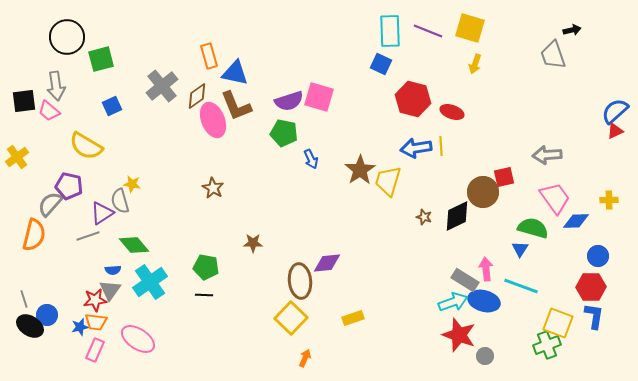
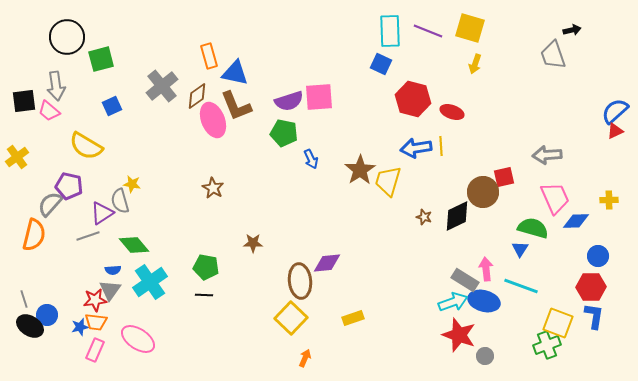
pink square at (319, 97): rotated 20 degrees counterclockwise
pink trapezoid at (555, 198): rotated 12 degrees clockwise
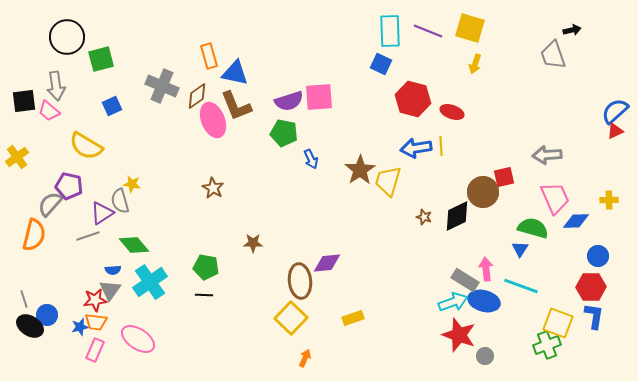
gray cross at (162, 86): rotated 28 degrees counterclockwise
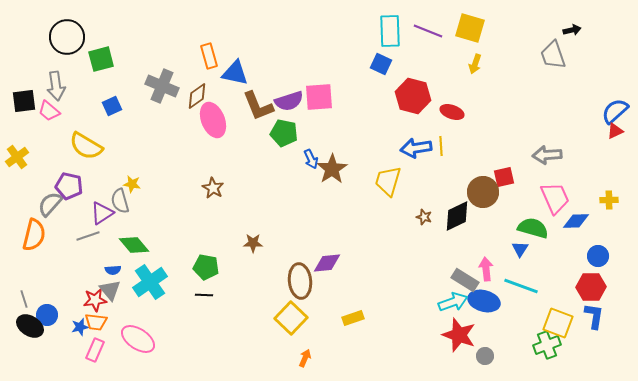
red hexagon at (413, 99): moved 3 px up
brown L-shape at (236, 106): moved 22 px right
brown star at (360, 170): moved 28 px left, 1 px up
gray triangle at (110, 290): rotated 15 degrees counterclockwise
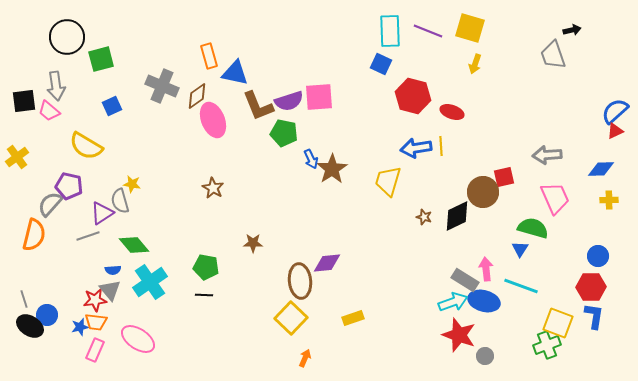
blue diamond at (576, 221): moved 25 px right, 52 px up
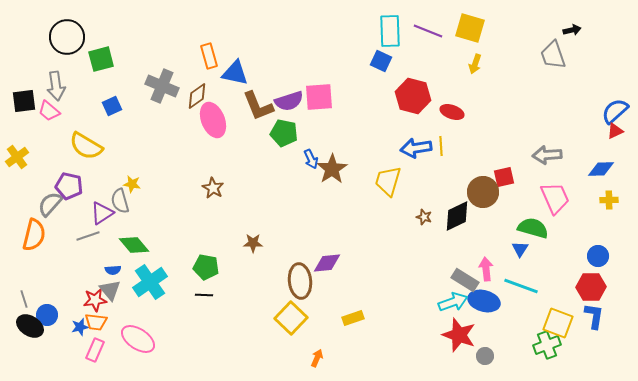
blue square at (381, 64): moved 3 px up
orange arrow at (305, 358): moved 12 px right
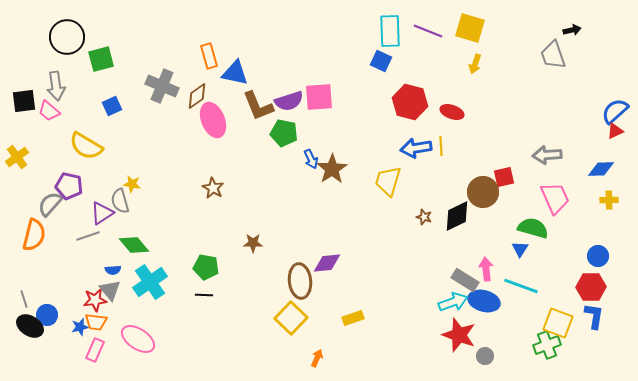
red hexagon at (413, 96): moved 3 px left, 6 px down
